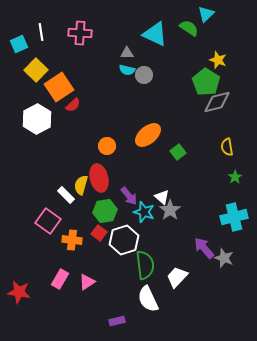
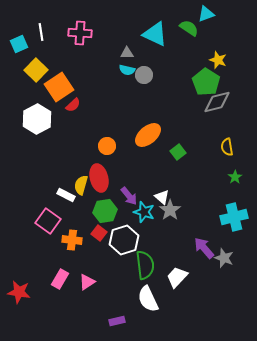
cyan triangle at (206, 14): rotated 24 degrees clockwise
white rectangle at (66, 195): rotated 18 degrees counterclockwise
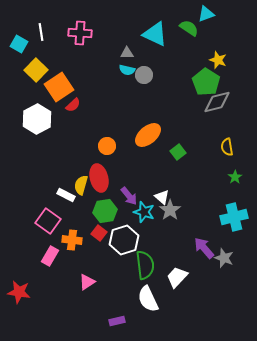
cyan square at (19, 44): rotated 36 degrees counterclockwise
pink rectangle at (60, 279): moved 10 px left, 23 px up
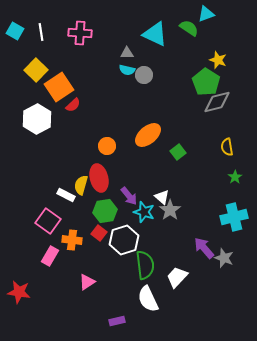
cyan square at (19, 44): moved 4 px left, 13 px up
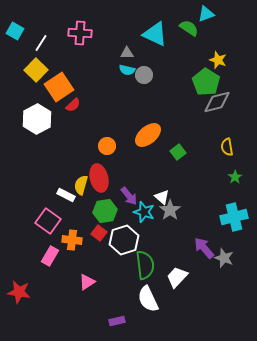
white line at (41, 32): moved 11 px down; rotated 42 degrees clockwise
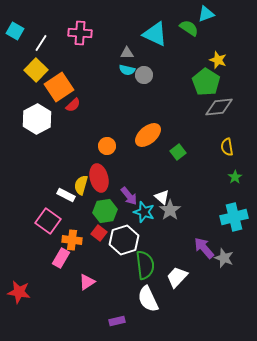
gray diamond at (217, 102): moved 2 px right, 5 px down; rotated 8 degrees clockwise
pink rectangle at (50, 256): moved 11 px right, 2 px down
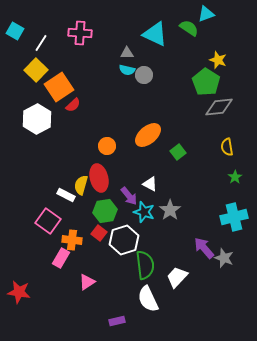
white triangle at (162, 197): moved 12 px left, 13 px up; rotated 14 degrees counterclockwise
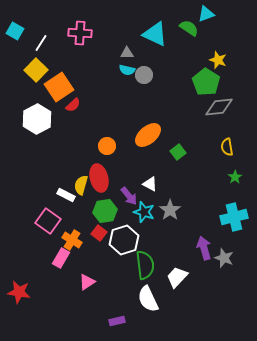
orange cross at (72, 240): rotated 24 degrees clockwise
purple arrow at (204, 248): rotated 25 degrees clockwise
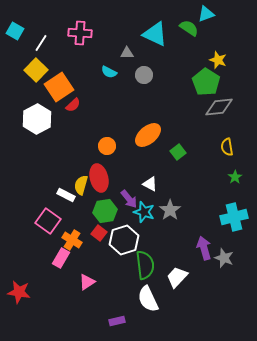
cyan semicircle at (127, 70): moved 18 px left, 2 px down; rotated 14 degrees clockwise
purple arrow at (129, 196): moved 3 px down
